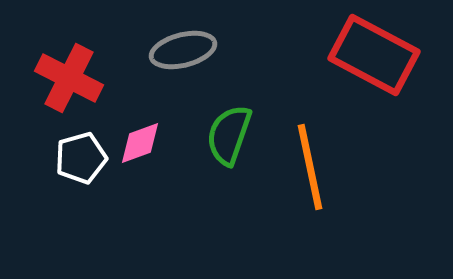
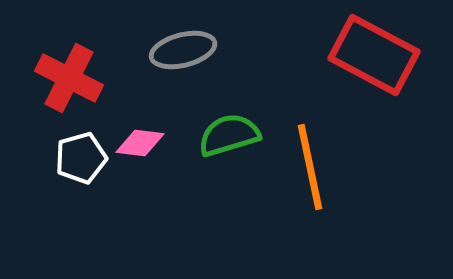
green semicircle: rotated 54 degrees clockwise
pink diamond: rotated 27 degrees clockwise
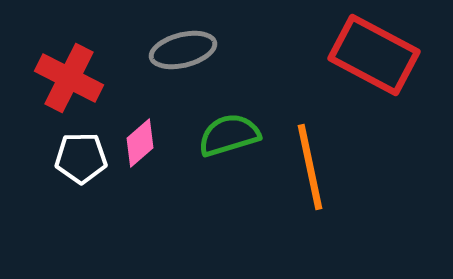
pink diamond: rotated 48 degrees counterclockwise
white pentagon: rotated 15 degrees clockwise
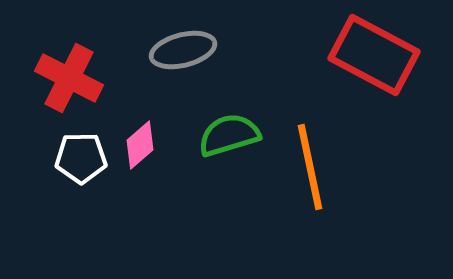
pink diamond: moved 2 px down
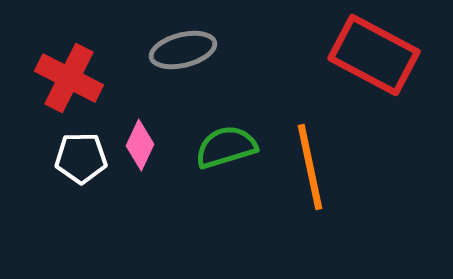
green semicircle: moved 3 px left, 12 px down
pink diamond: rotated 24 degrees counterclockwise
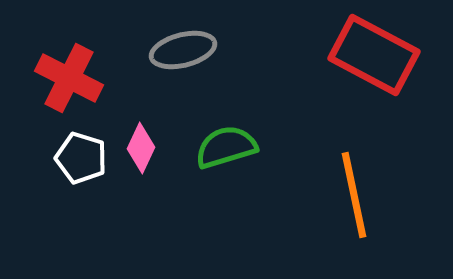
pink diamond: moved 1 px right, 3 px down
white pentagon: rotated 18 degrees clockwise
orange line: moved 44 px right, 28 px down
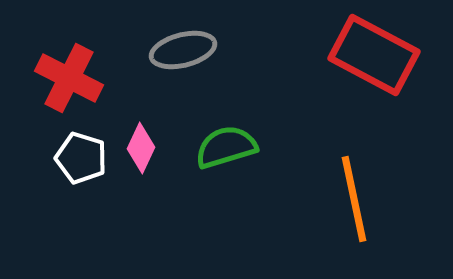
orange line: moved 4 px down
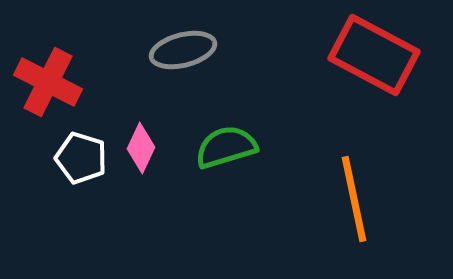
red cross: moved 21 px left, 4 px down
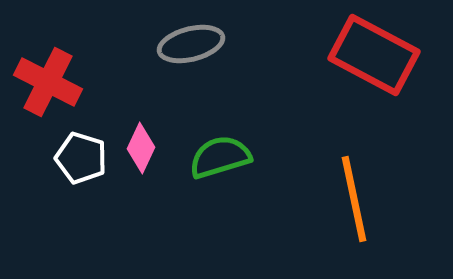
gray ellipse: moved 8 px right, 6 px up
green semicircle: moved 6 px left, 10 px down
